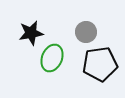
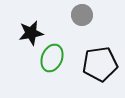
gray circle: moved 4 px left, 17 px up
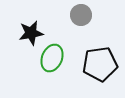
gray circle: moved 1 px left
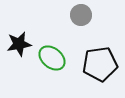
black star: moved 12 px left, 11 px down
green ellipse: rotated 72 degrees counterclockwise
